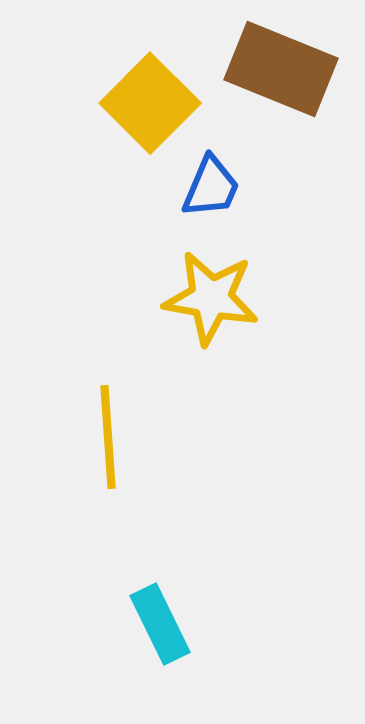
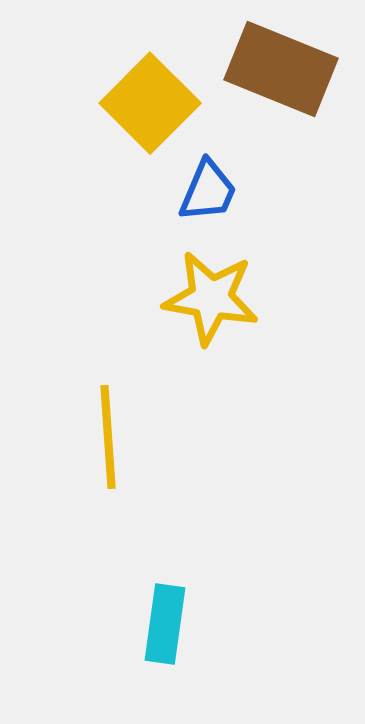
blue trapezoid: moved 3 px left, 4 px down
cyan rectangle: moved 5 px right; rotated 34 degrees clockwise
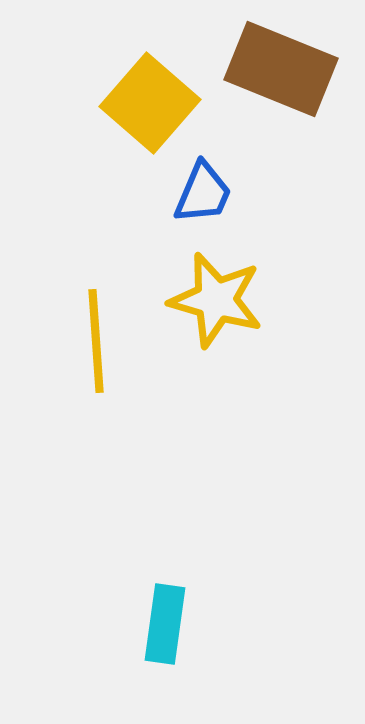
yellow square: rotated 4 degrees counterclockwise
blue trapezoid: moved 5 px left, 2 px down
yellow star: moved 5 px right, 2 px down; rotated 6 degrees clockwise
yellow line: moved 12 px left, 96 px up
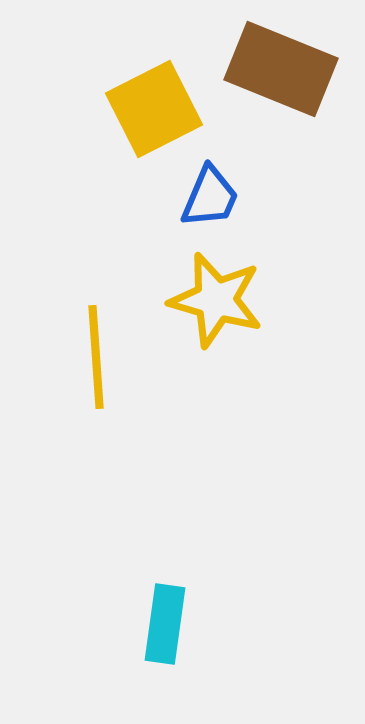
yellow square: moved 4 px right, 6 px down; rotated 22 degrees clockwise
blue trapezoid: moved 7 px right, 4 px down
yellow line: moved 16 px down
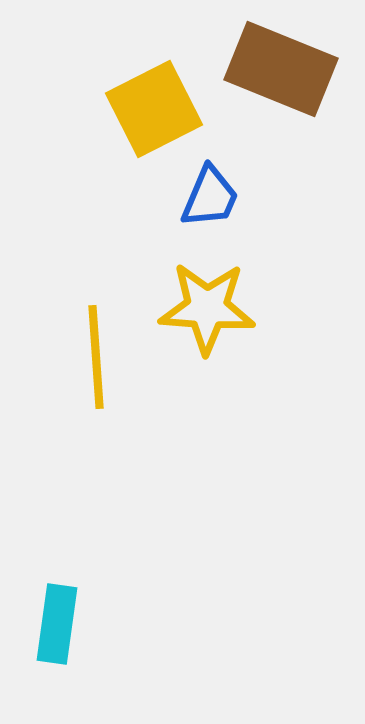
yellow star: moved 9 px left, 8 px down; rotated 12 degrees counterclockwise
cyan rectangle: moved 108 px left
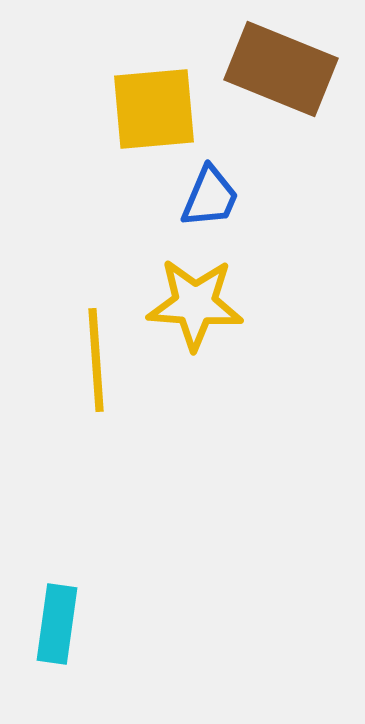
yellow square: rotated 22 degrees clockwise
yellow star: moved 12 px left, 4 px up
yellow line: moved 3 px down
